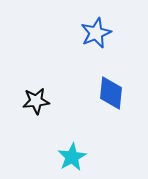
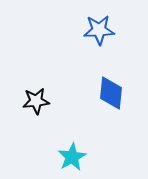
blue star: moved 3 px right, 3 px up; rotated 20 degrees clockwise
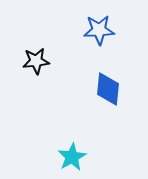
blue diamond: moved 3 px left, 4 px up
black star: moved 40 px up
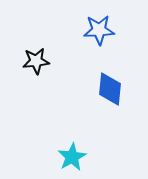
blue diamond: moved 2 px right
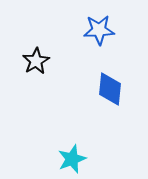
black star: rotated 24 degrees counterclockwise
cyan star: moved 2 px down; rotated 8 degrees clockwise
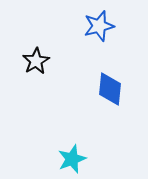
blue star: moved 4 px up; rotated 12 degrees counterclockwise
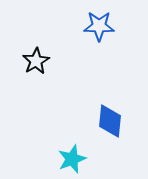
blue star: rotated 16 degrees clockwise
blue diamond: moved 32 px down
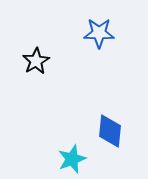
blue star: moved 7 px down
blue diamond: moved 10 px down
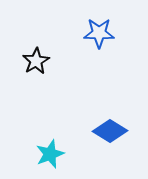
blue diamond: rotated 64 degrees counterclockwise
cyan star: moved 22 px left, 5 px up
